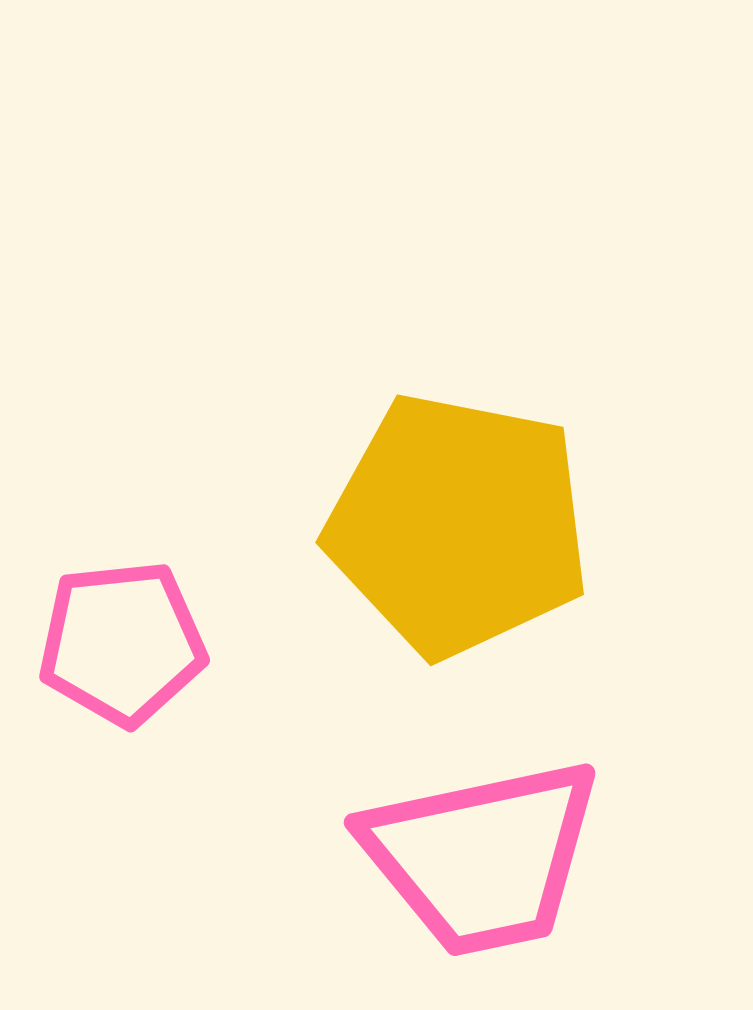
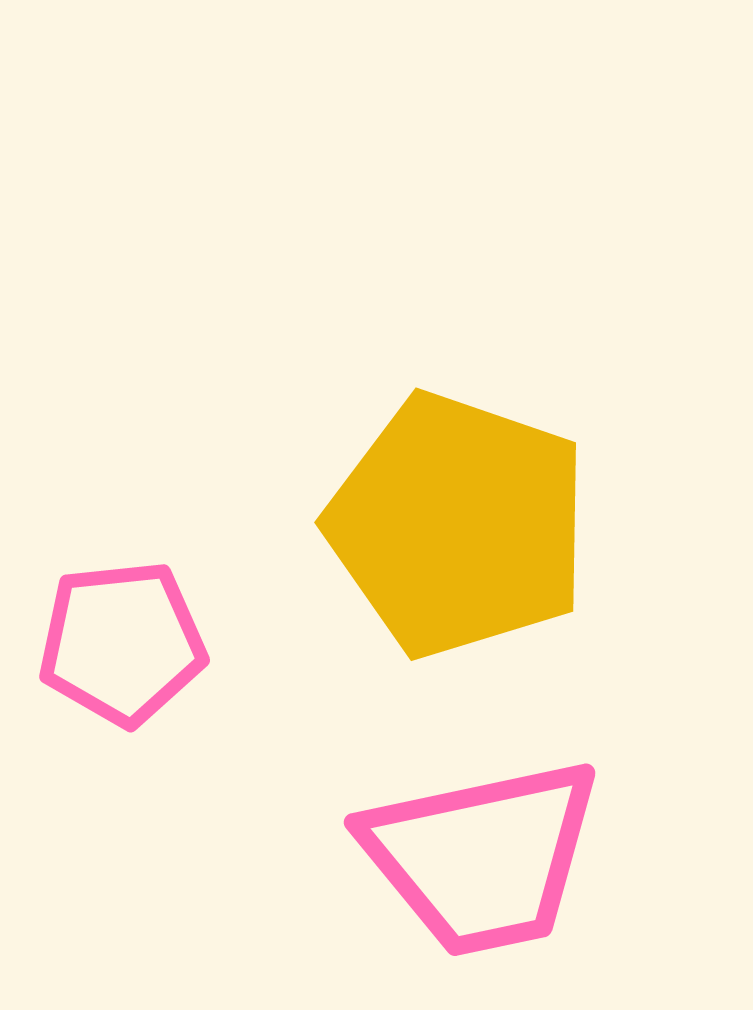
yellow pentagon: rotated 8 degrees clockwise
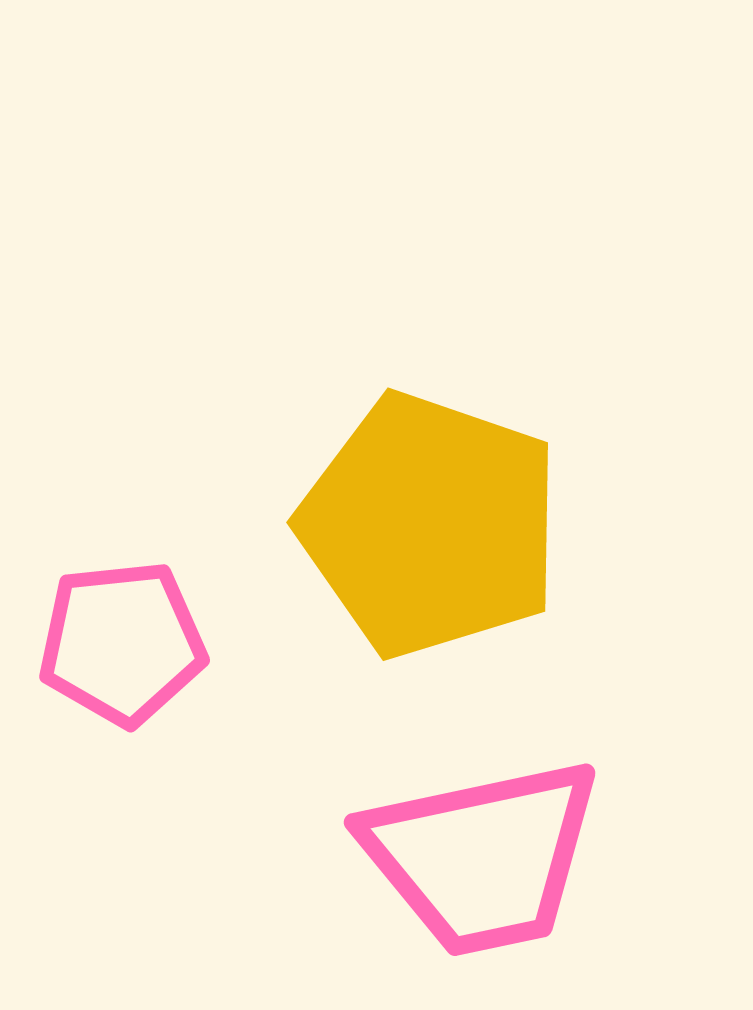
yellow pentagon: moved 28 px left
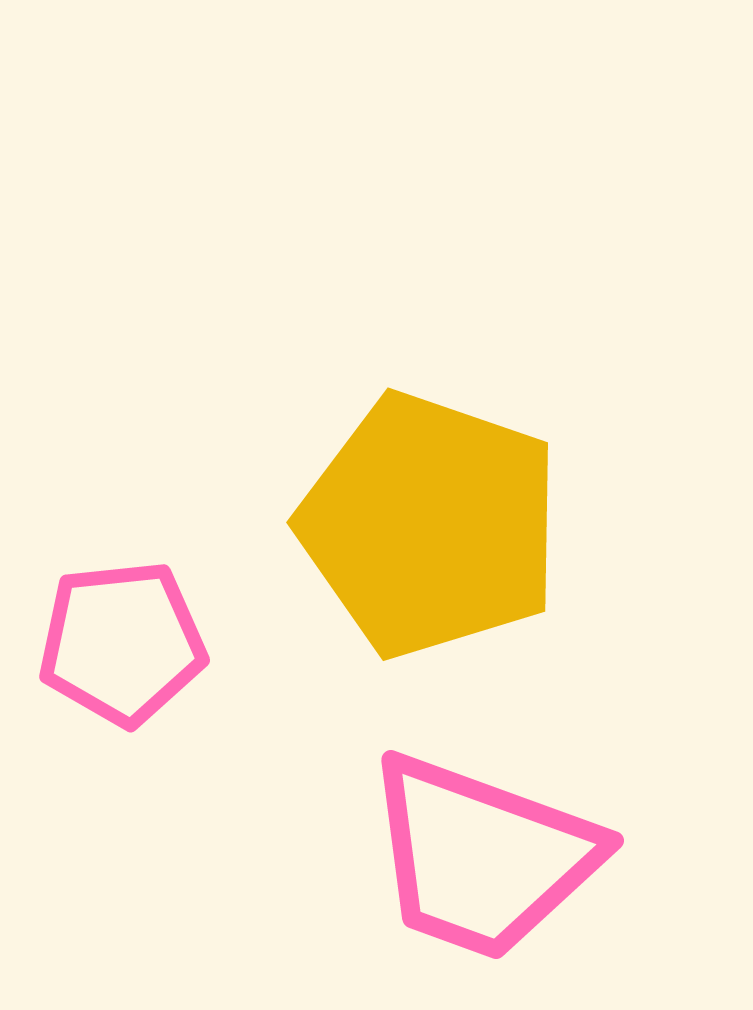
pink trapezoid: rotated 32 degrees clockwise
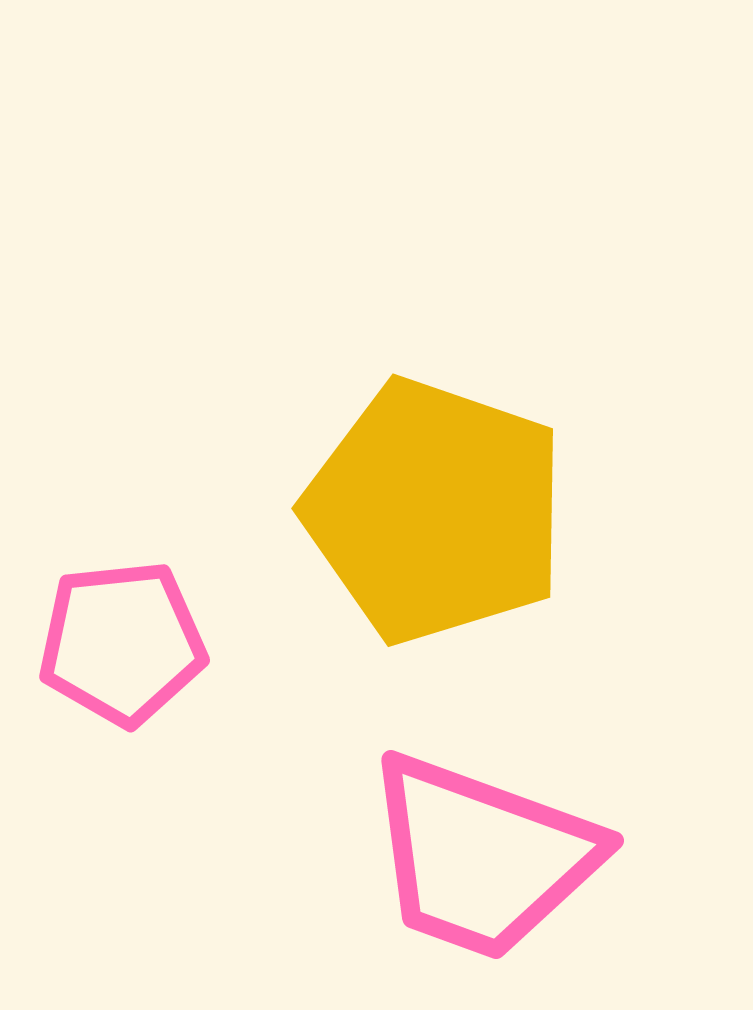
yellow pentagon: moved 5 px right, 14 px up
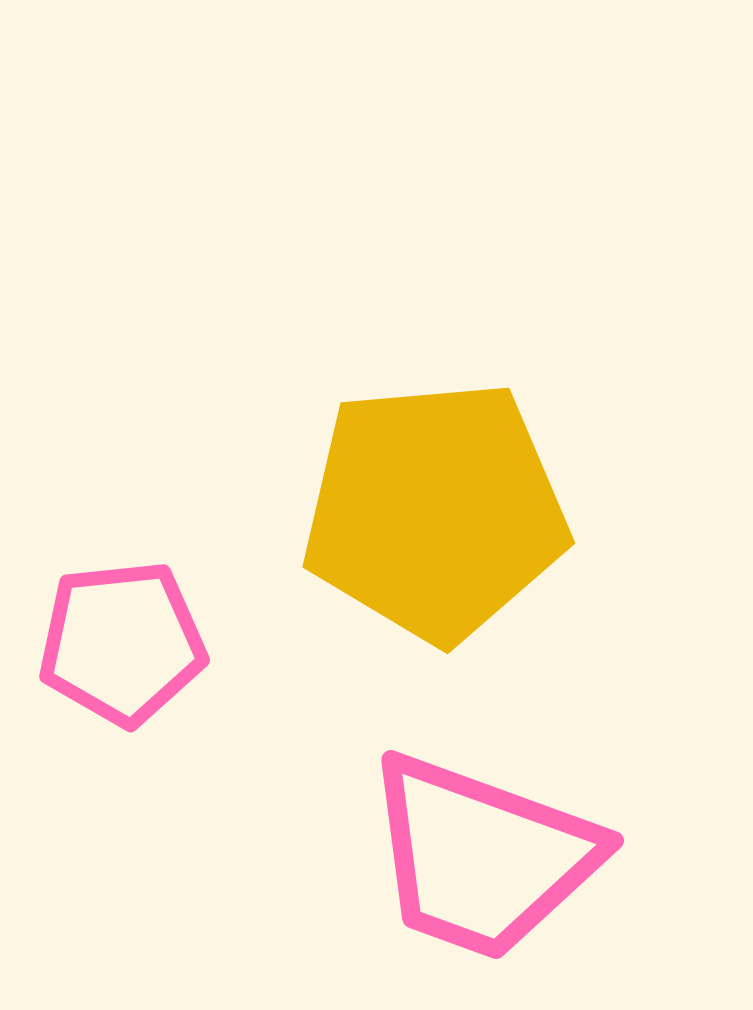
yellow pentagon: rotated 24 degrees counterclockwise
